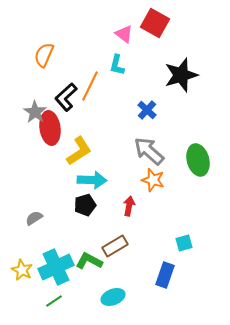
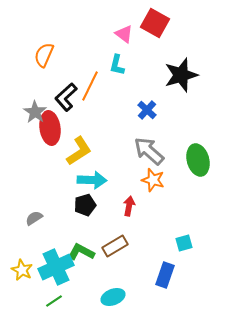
green L-shape: moved 8 px left, 9 px up
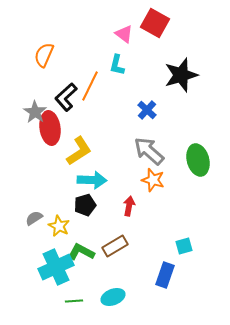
cyan square: moved 3 px down
yellow star: moved 37 px right, 44 px up
green line: moved 20 px right; rotated 30 degrees clockwise
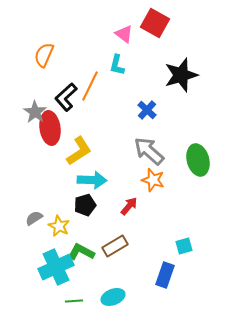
red arrow: rotated 30 degrees clockwise
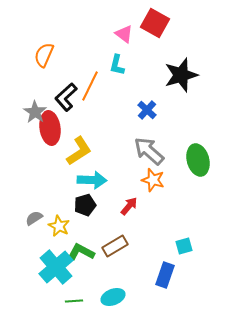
cyan cross: rotated 16 degrees counterclockwise
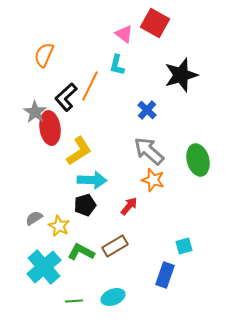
cyan cross: moved 12 px left
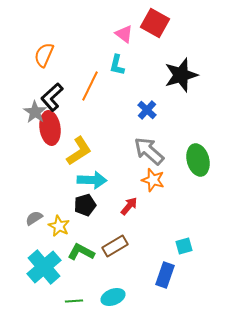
black L-shape: moved 14 px left
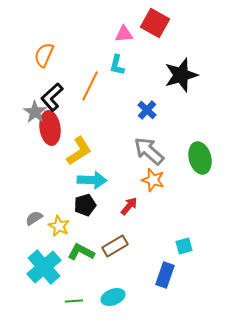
pink triangle: rotated 42 degrees counterclockwise
green ellipse: moved 2 px right, 2 px up
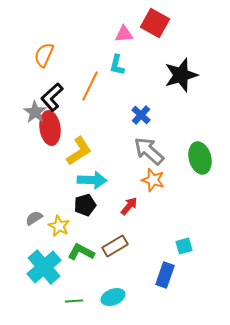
blue cross: moved 6 px left, 5 px down
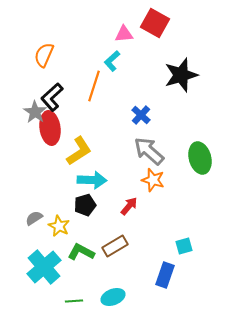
cyan L-shape: moved 5 px left, 4 px up; rotated 35 degrees clockwise
orange line: moved 4 px right; rotated 8 degrees counterclockwise
